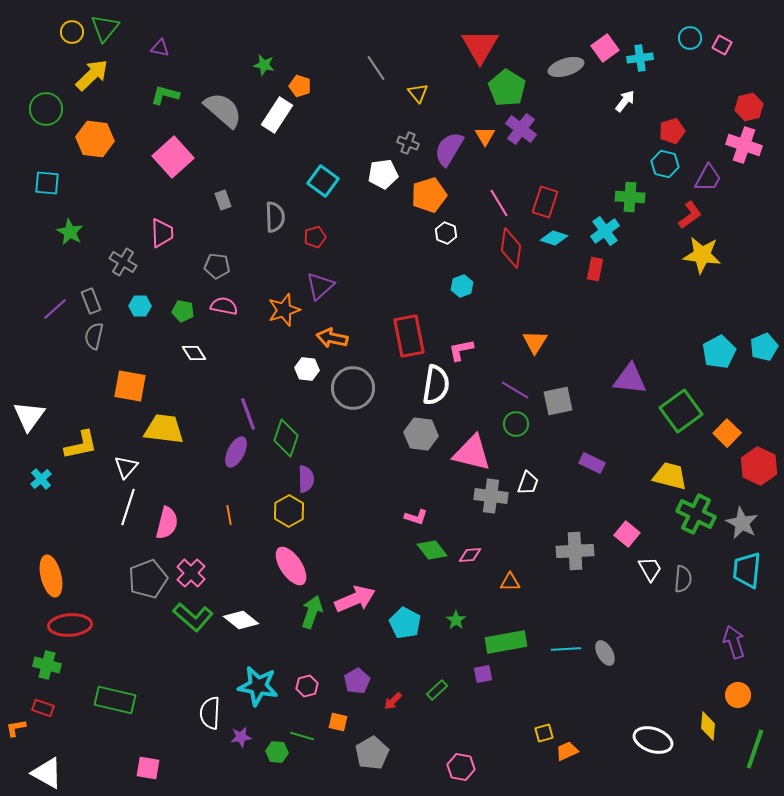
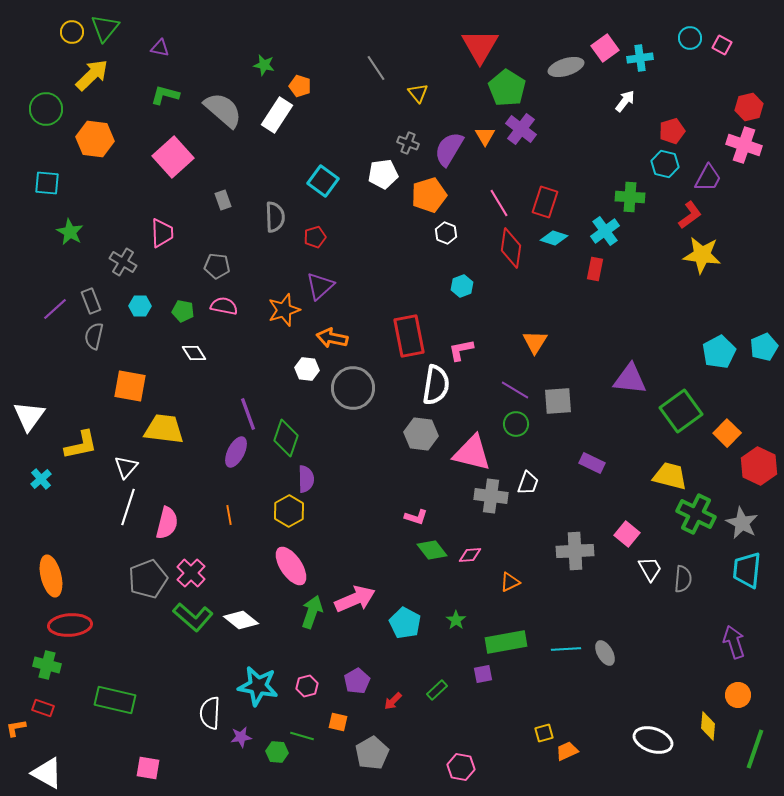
gray square at (558, 401): rotated 8 degrees clockwise
orange triangle at (510, 582): rotated 25 degrees counterclockwise
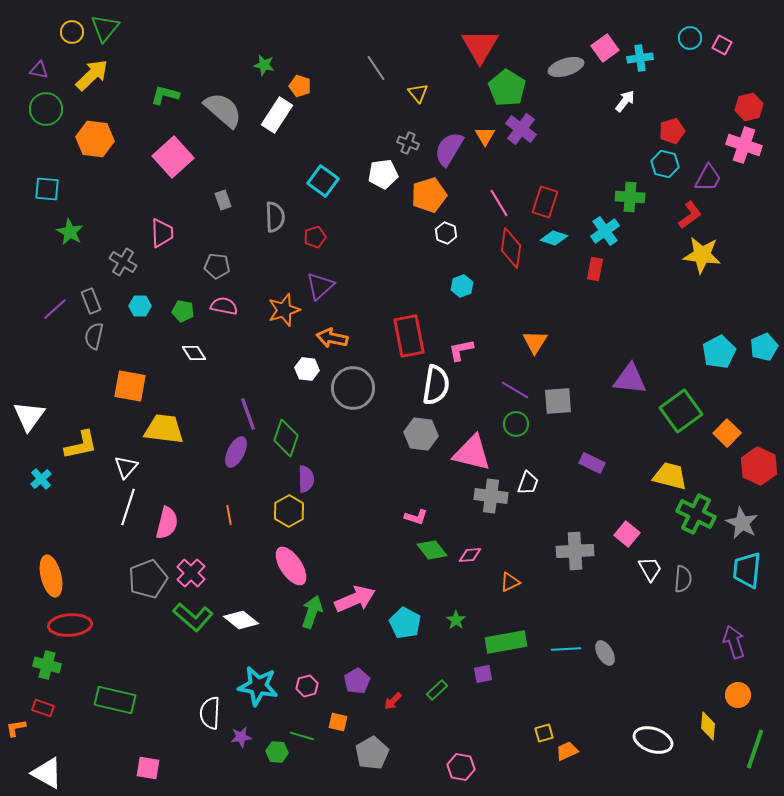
purple triangle at (160, 48): moved 121 px left, 22 px down
cyan square at (47, 183): moved 6 px down
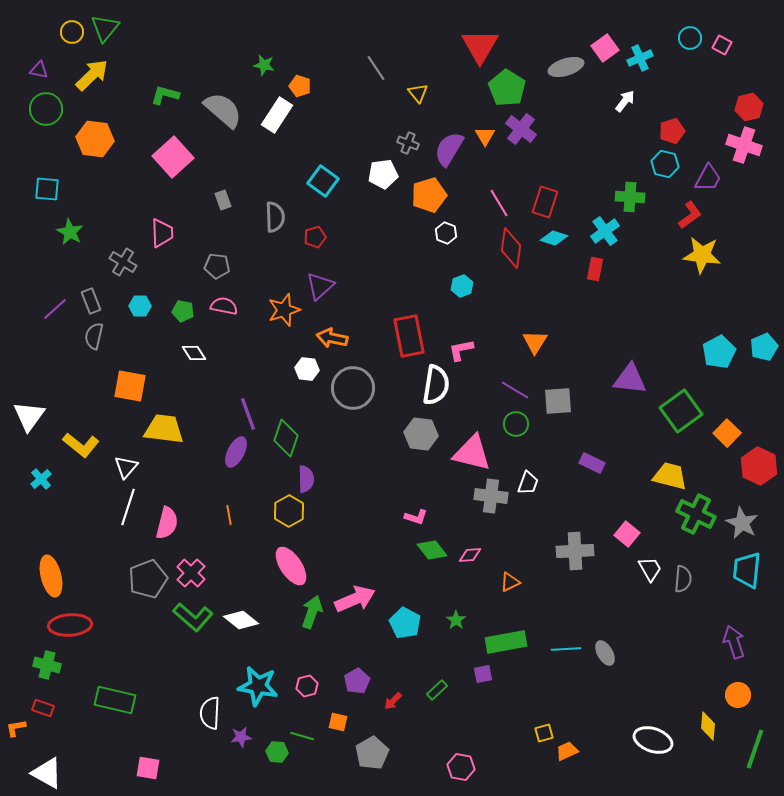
cyan cross at (640, 58): rotated 15 degrees counterclockwise
yellow L-shape at (81, 445): rotated 51 degrees clockwise
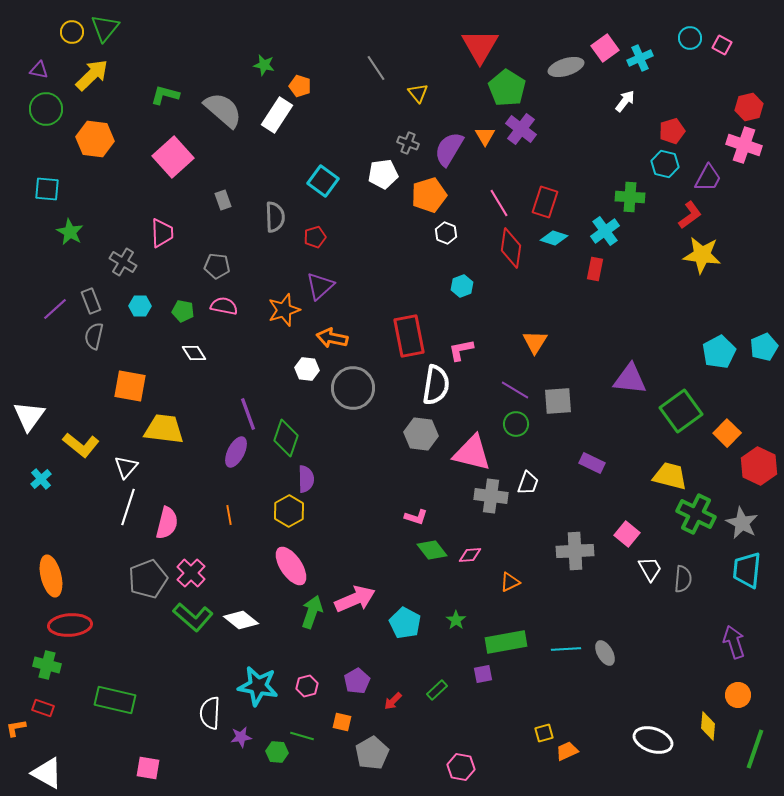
orange square at (338, 722): moved 4 px right
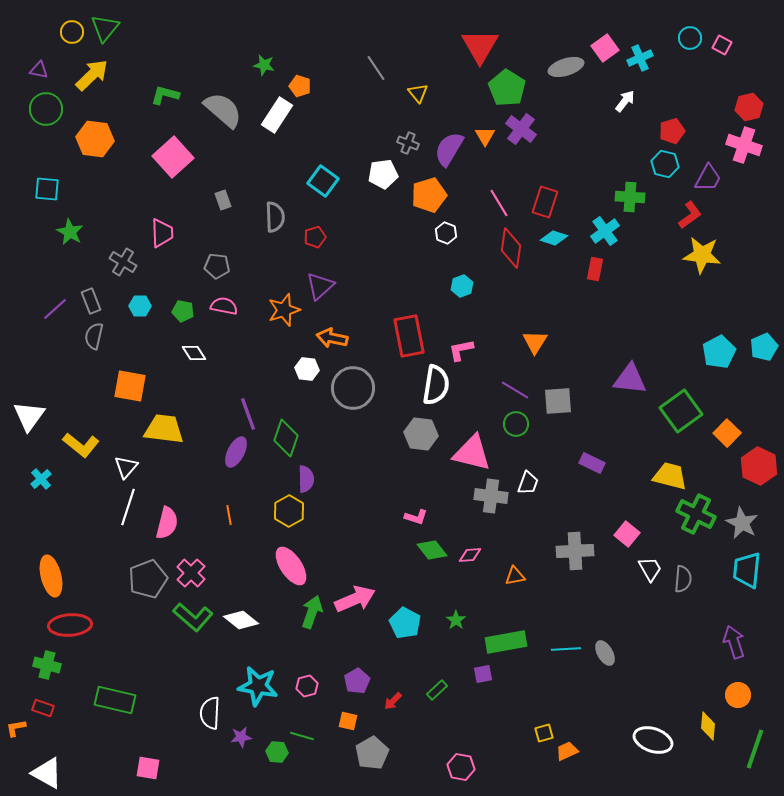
orange triangle at (510, 582): moved 5 px right, 6 px up; rotated 15 degrees clockwise
orange square at (342, 722): moved 6 px right, 1 px up
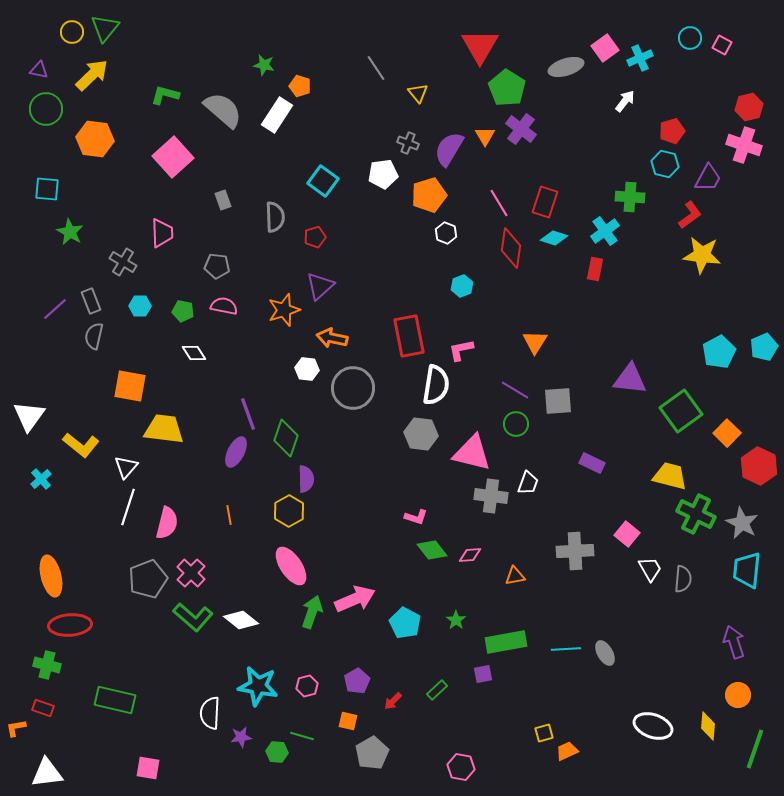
white ellipse at (653, 740): moved 14 px up
white triangle at (47, 773): rotated 36 degrees counterclockwise
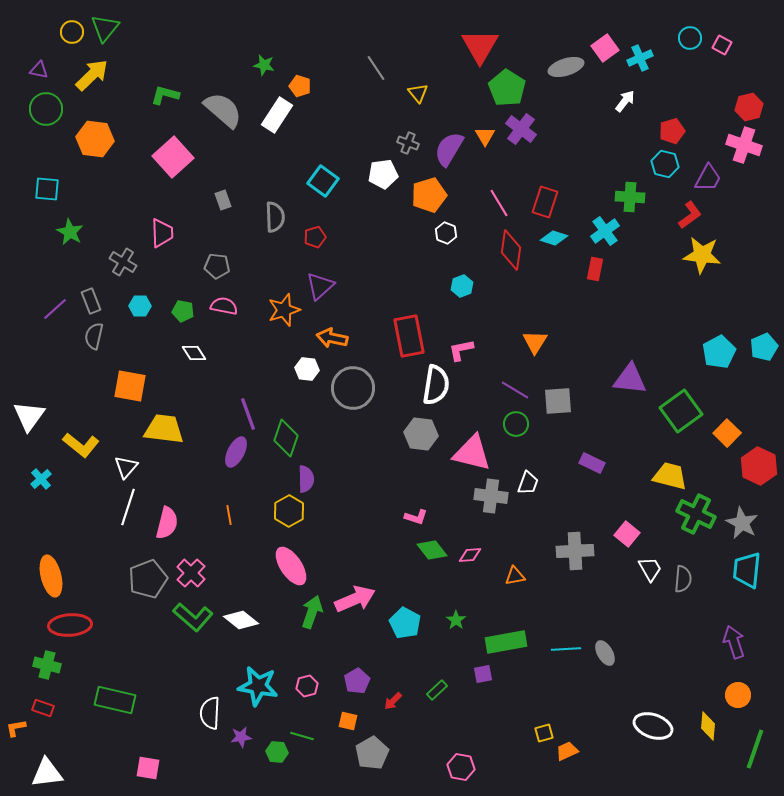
red diamond at (511, 248): moved 2 px down
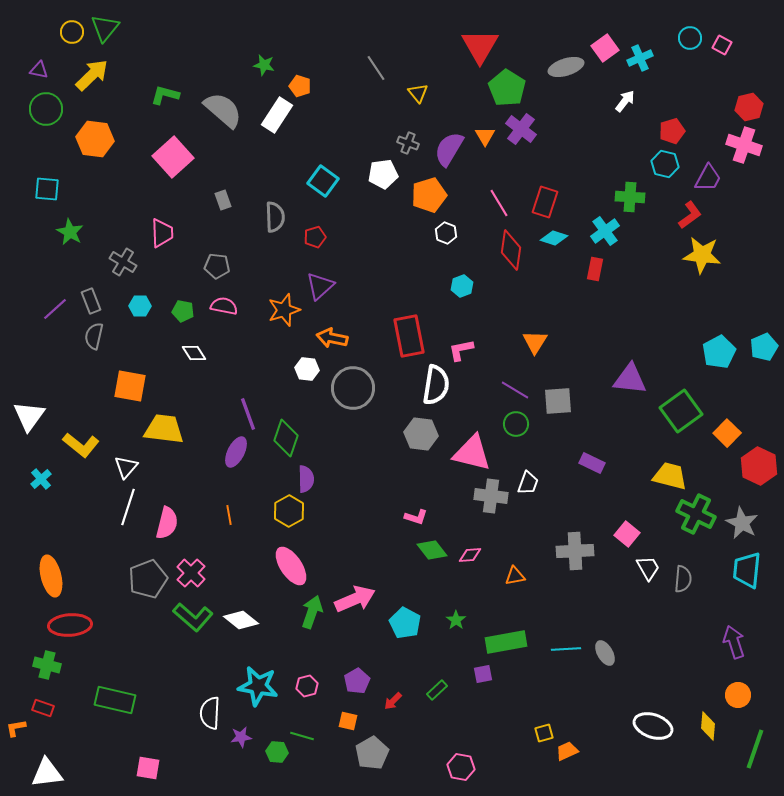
white trapezoid at (650, 569): moved 2 px left, 1 px up
